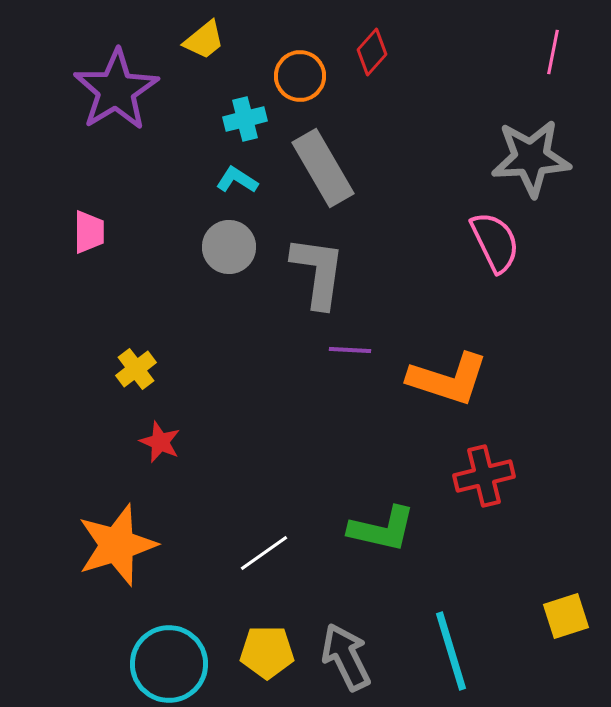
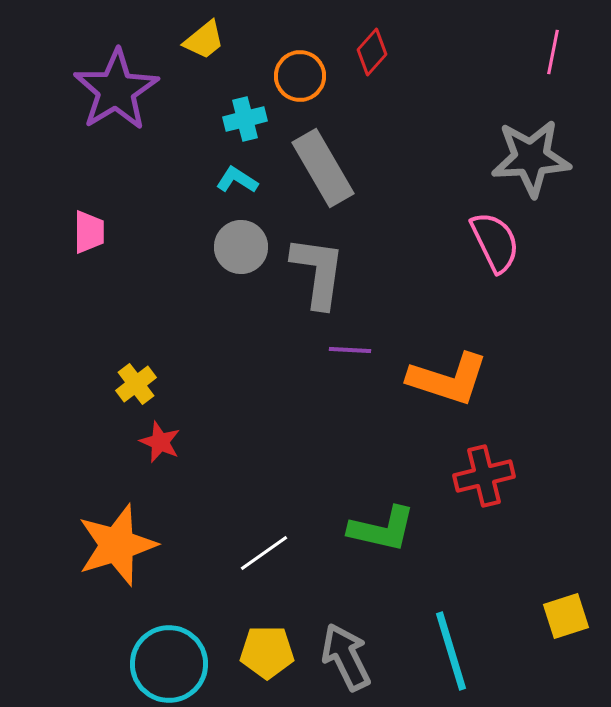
gray circle: moved 12 px right
yellow cross: moved 15 px down
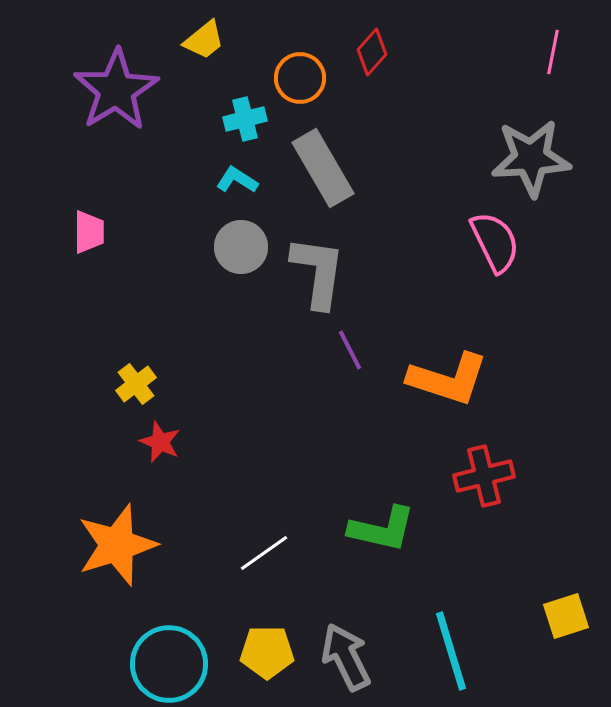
orange circle: moved 2 px down
purple line: rotated 60 degrees clockwise
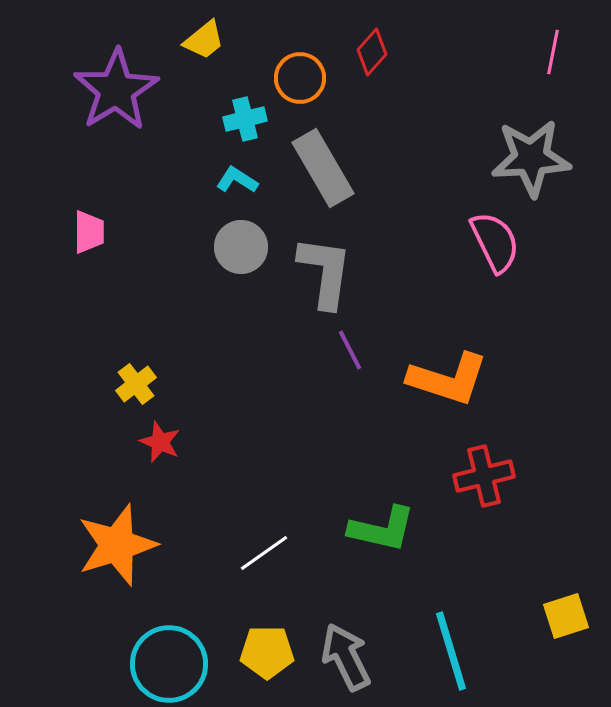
gray L-shape: moved 7 px right
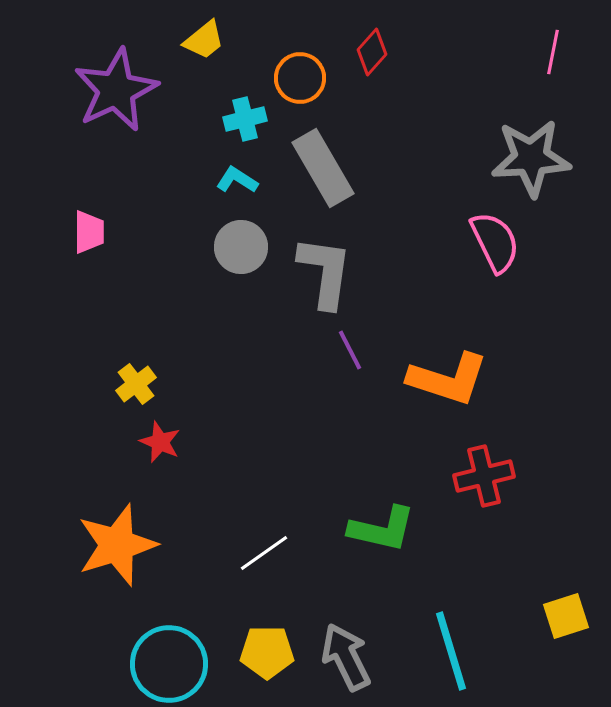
purple star: rotated 6 degrees clockwise
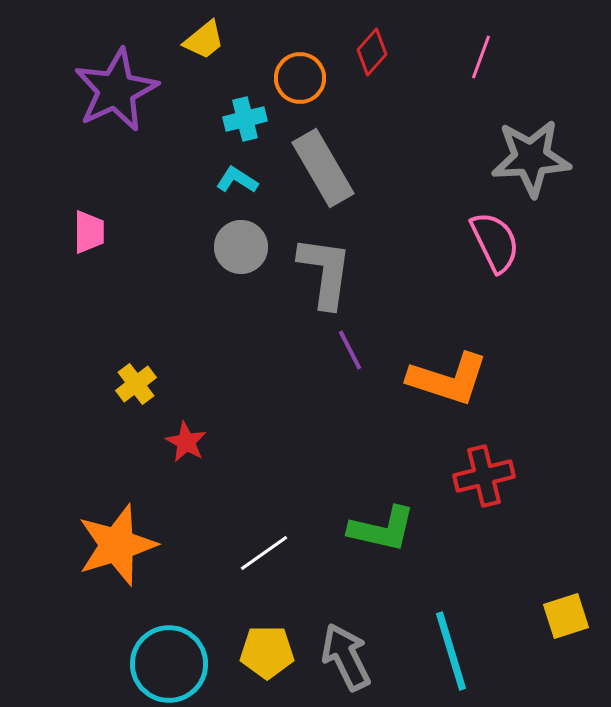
pink line: moved 72 px left, 5 px down; rotated 9 degrees clockwise
red star: moved 26 px right; rotated 6 degrees clockwise
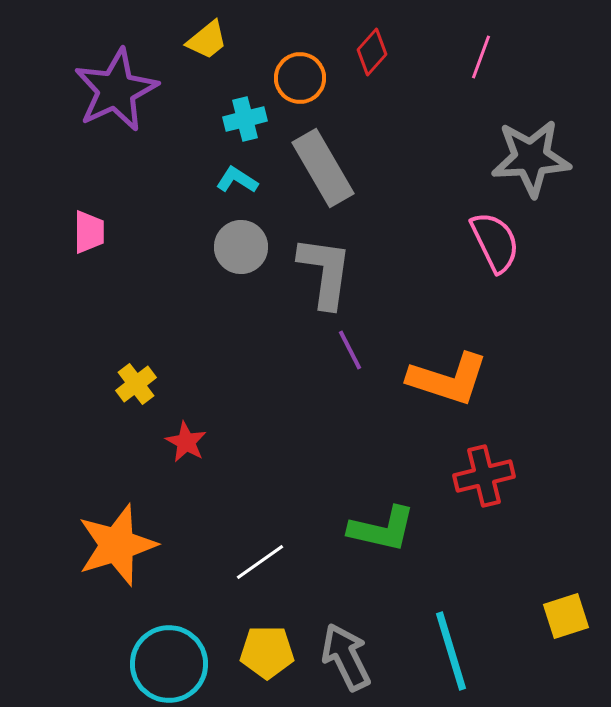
yellow trapezoid: moved 3 px right
white line: moved 4 px left, 9 px down
